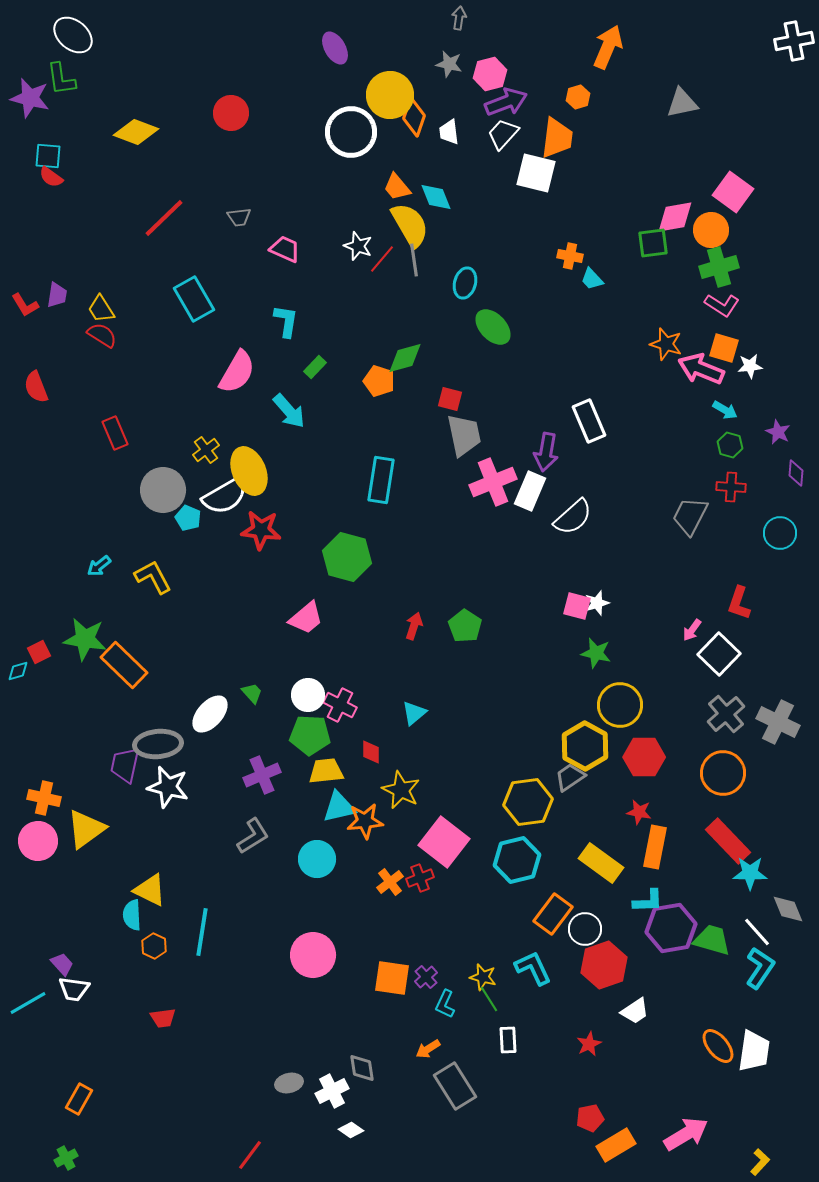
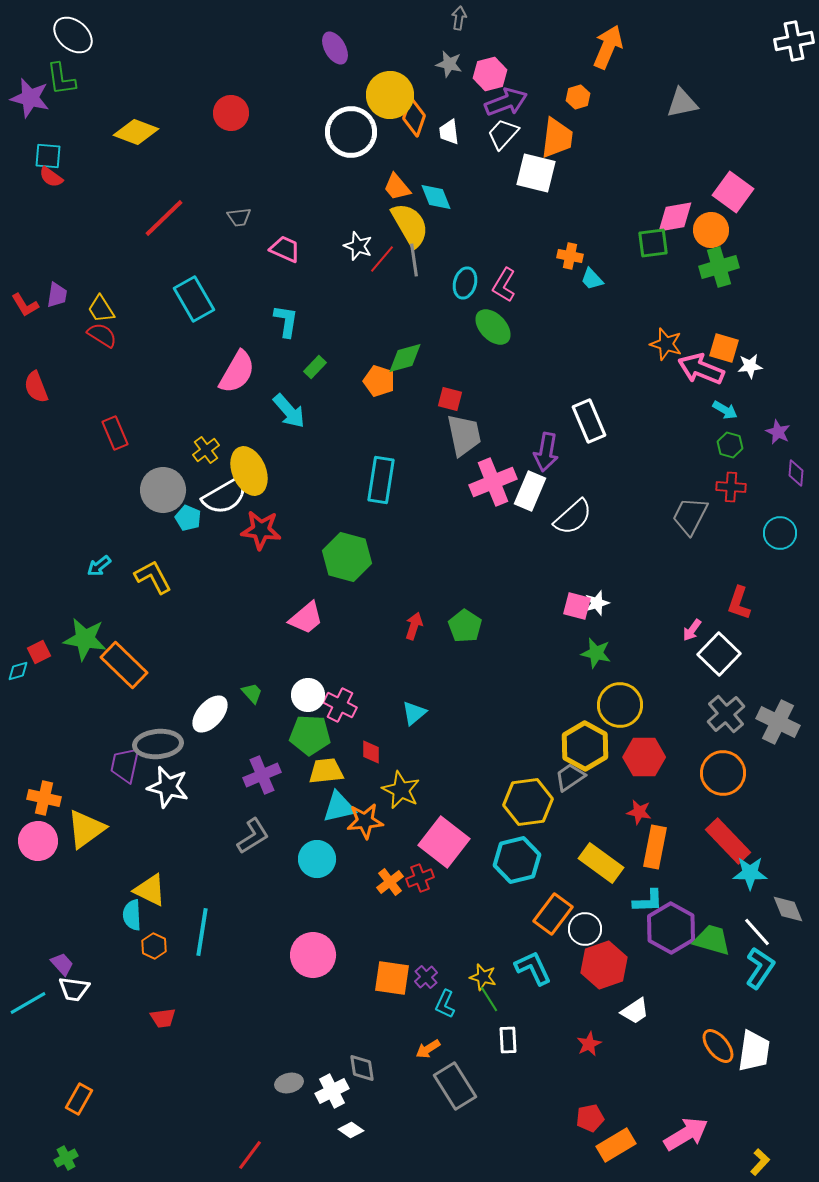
pink L-shape at (722, 305): moved 218 px left, 20 px up; rotated 88 degrees clockwise
purple hexagon at (671, 928): rotated 21 degrees counterclockwise
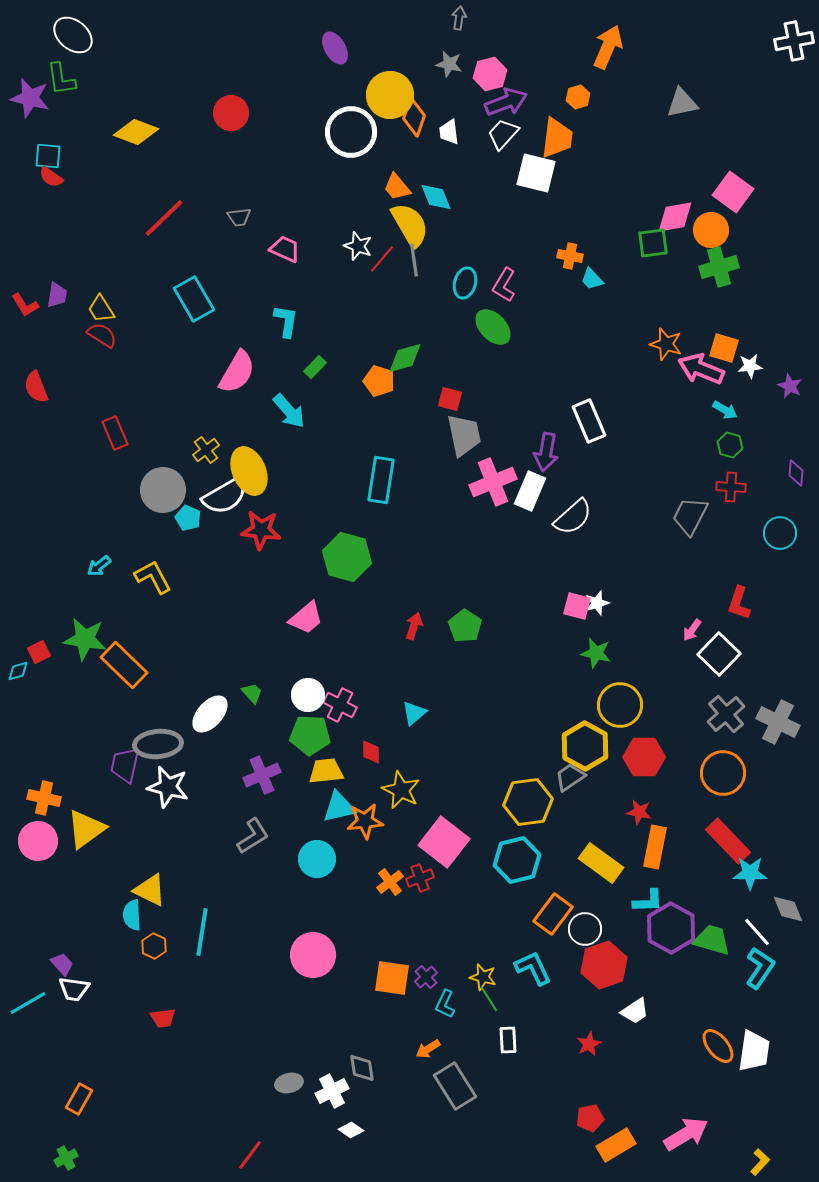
purple star at (778, 432): moved 12 px right, 46 px up
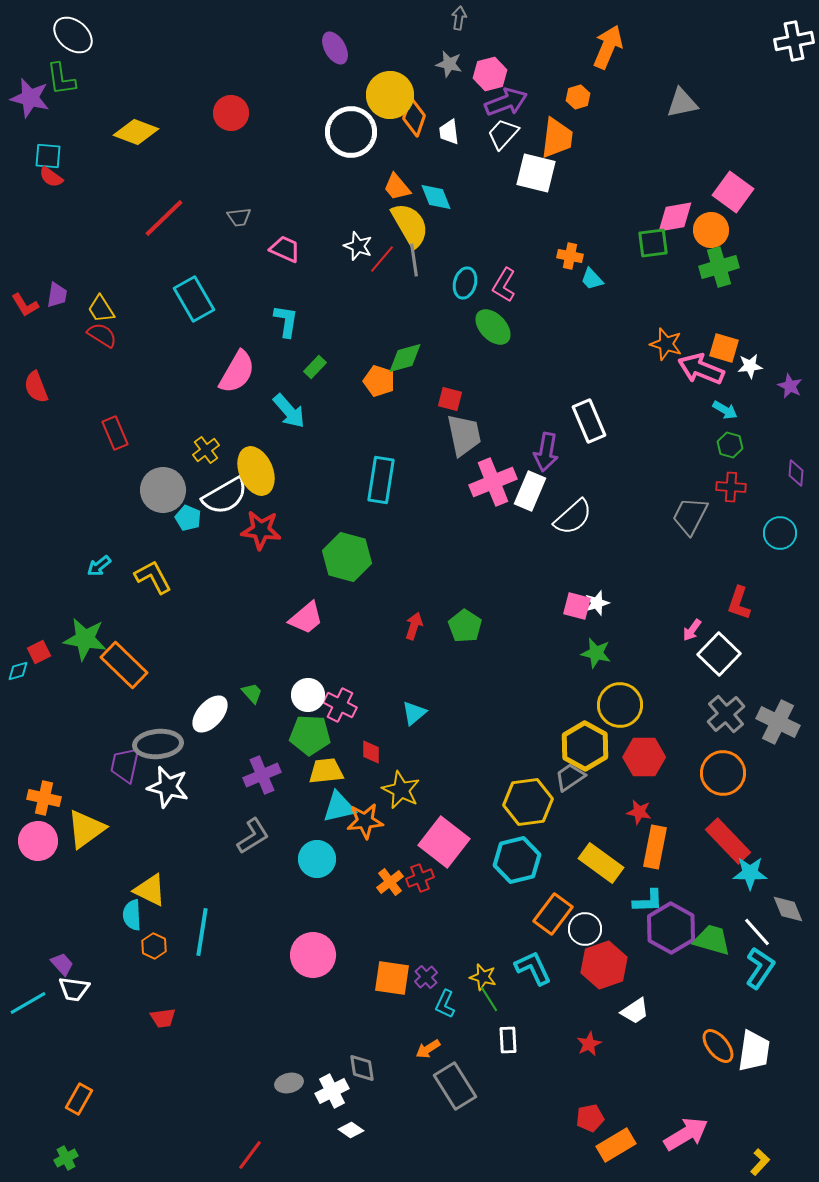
yellow ellipse at (249, 471): moved 7 px right
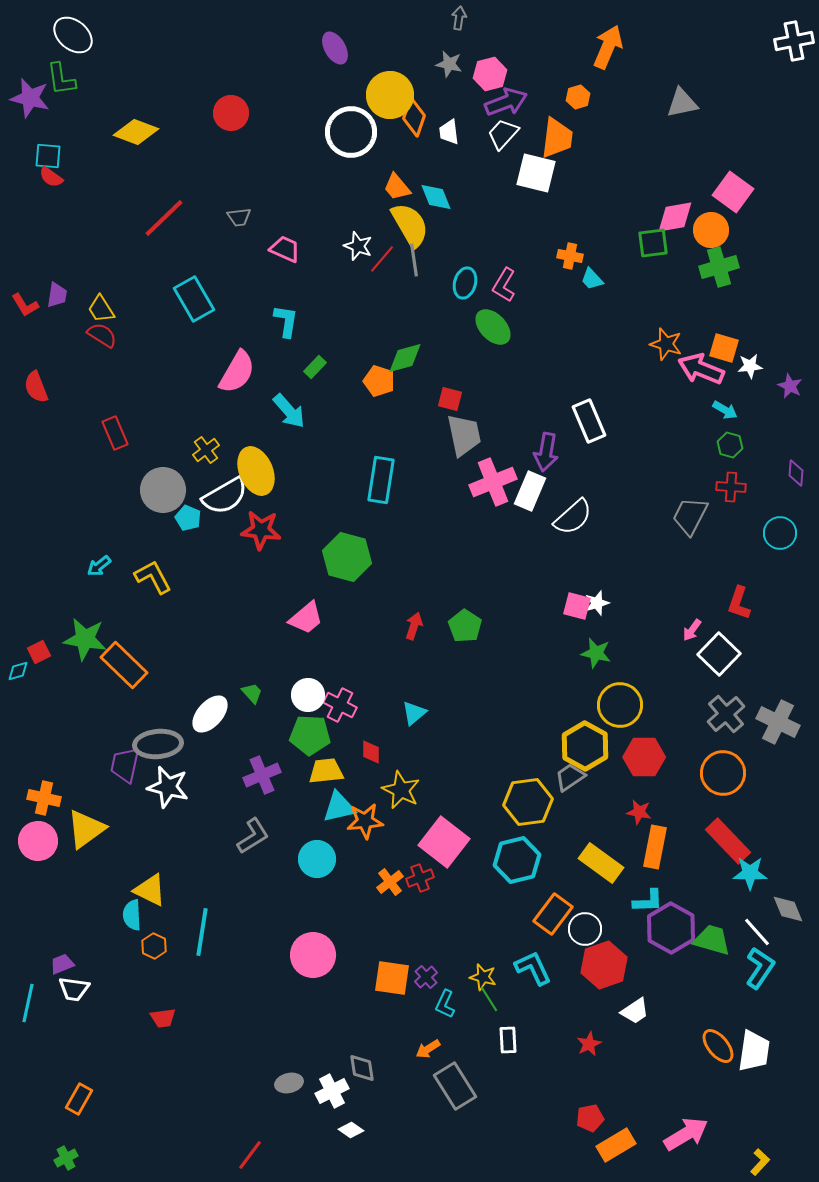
purple trapezoid at (62, 964): rotated 70 degrees counterclockwise
cyan line at (28, 1003): rotated 48 degrees counterclockwise
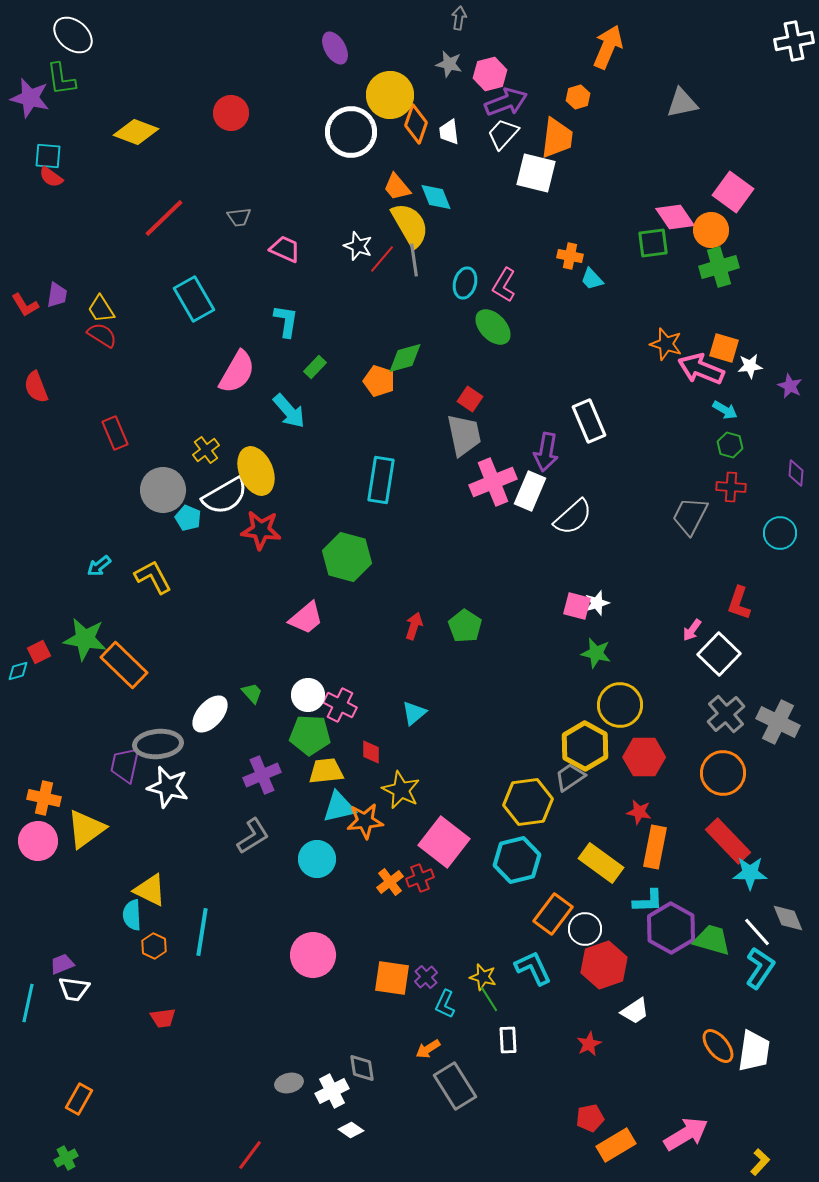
orange diamond at (414, 117): moved 2 px right, 7 px down
pink diamond at (675, 217): rotated 66 degrees clockwise
red square at (450, 399): moved 20 px right; rotated 20 degrees clockwise
gray diamond at (788, 909): moved 9 px down
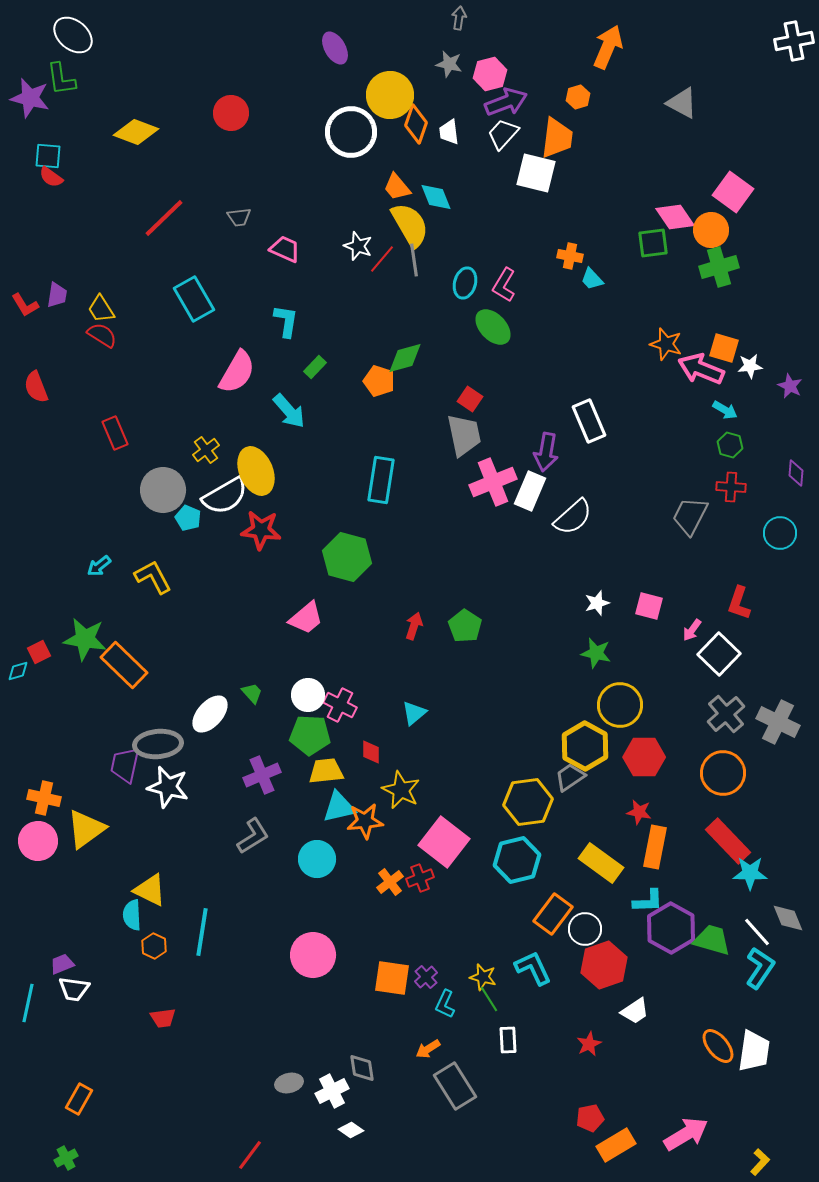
gray triangle at (682, 103): rotated 40 degrees clockwise
pink square at (577, 606): moved 72 px right
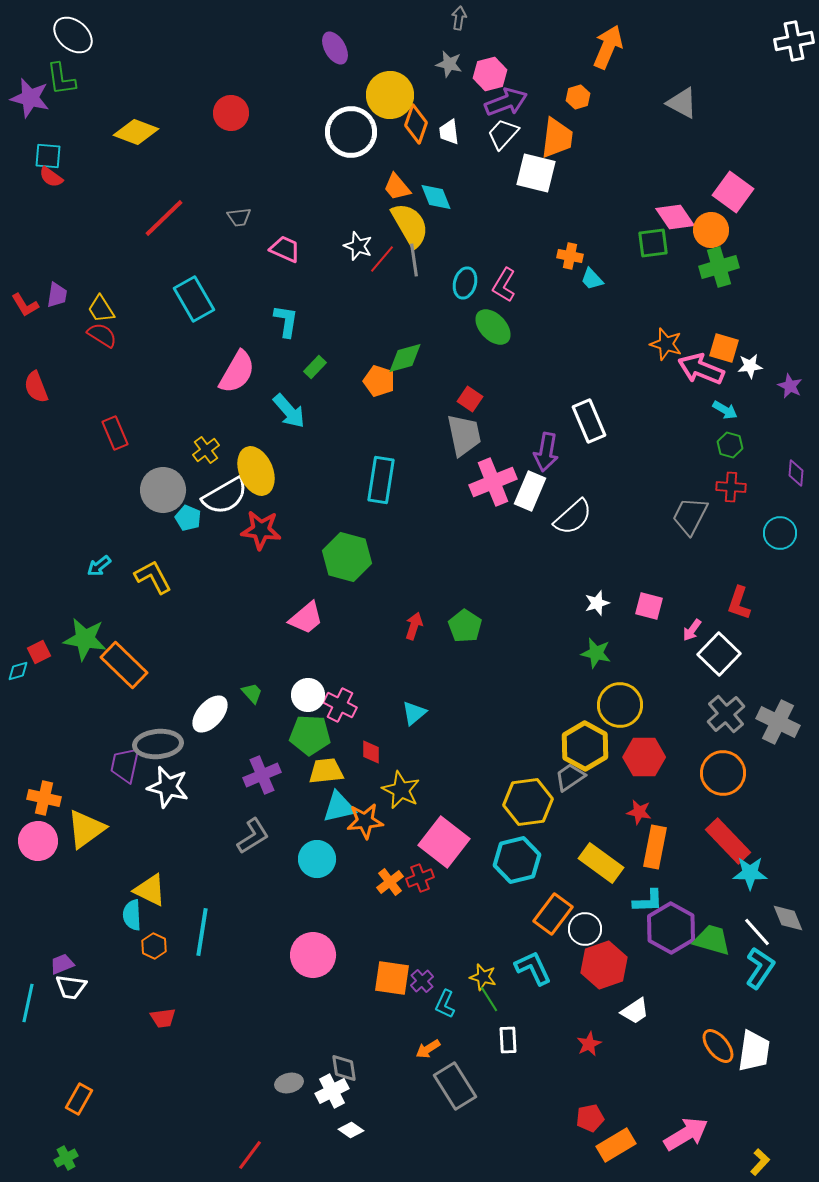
purple cross at (426, 977): moved 4 px left, 4 px down
white trapezoid at (74, 989): moved 3 px left, 2 px up
gray diamond at (362, 1068): moved 18 px left
